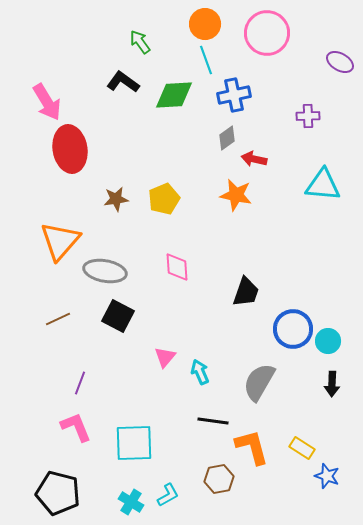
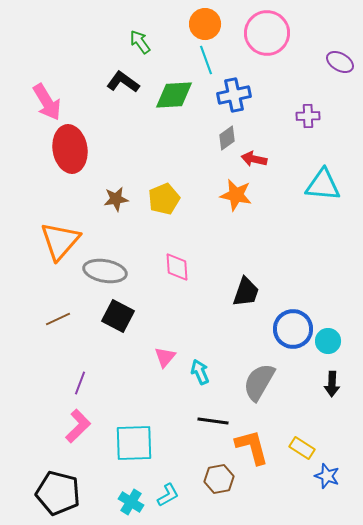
pink L-shape: moved 2 px right, 1 px up; rotated 68 degrees clockwise
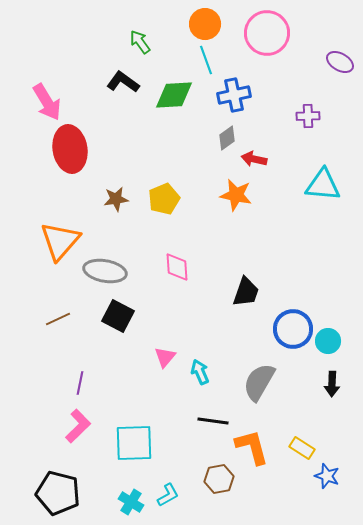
purple line: rotated 10 degrees counterclockwise
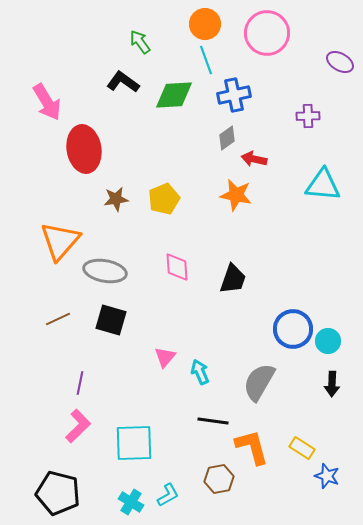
red ellipse: moved 14 px right
black trapezoid: moved 13 px left, 13 px up
black square: moved 7 px left, 4 px down; rotated 12 degrees counterclockwise
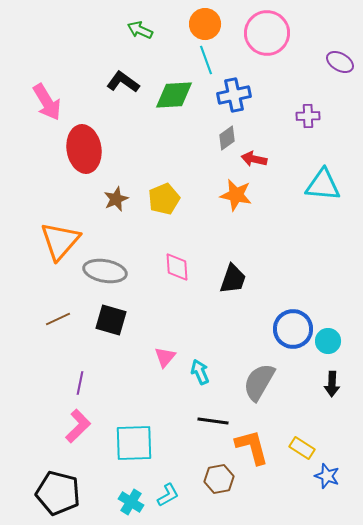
green arrow: moved 12 px up; rotated 30 degrees counterclockwise
brown star: rotated 15 degrees counterclockwise
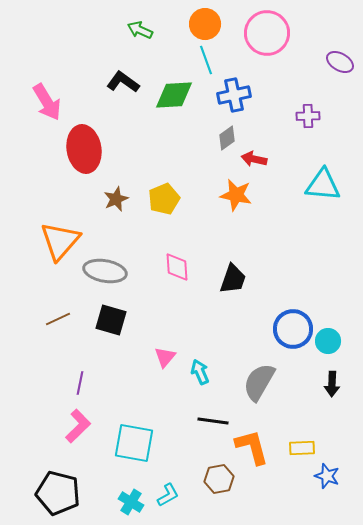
cyan square: rotated 12 degrees clockwise
yellow rectangle: rotated 35 degrees counterclockwise
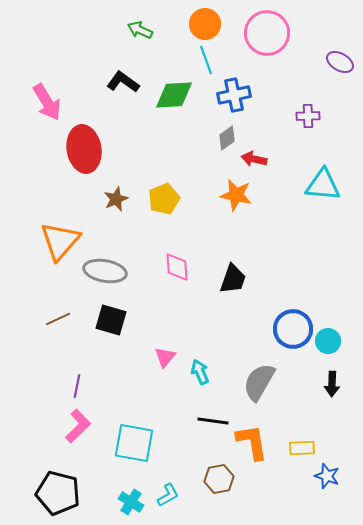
purple line: moved 3 px left, 3 px down
orange L-shape: moved 5 px up; rotated 6 degrees clockwise
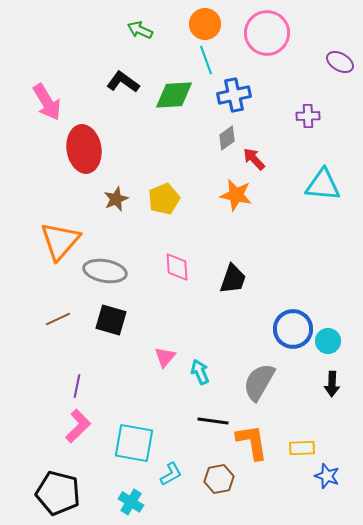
red arrow: rotated 35 degrees clockwise
cyan L-shape: moved 3 px right, 21 px up
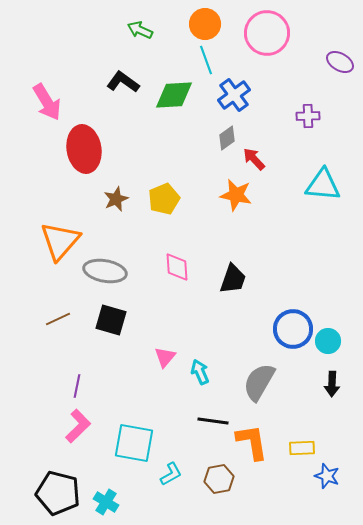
blue cross: rotated 24 degrees counterclockwise
cyan cross: moved 25 px left
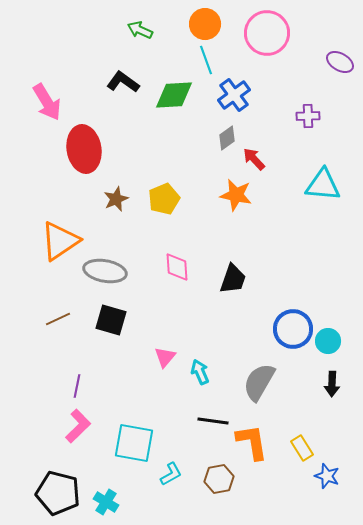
orange triangle: rotated 15 degrees clockwise
yellow rectangle: rotated 60 degrees clockwise
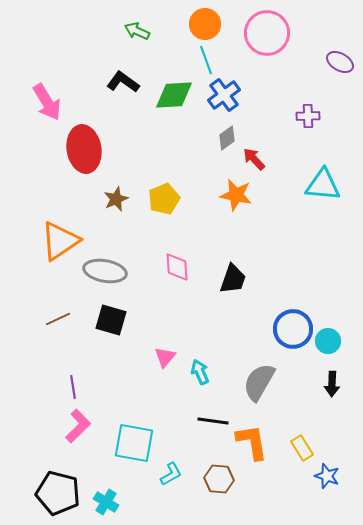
green arrow: moved 3 px left, 1 px down
blue cross: moved 10 px left
purple line: moved 4 px left, 1 px down; rotated 20 degrees counterclockwise
brown hexagon: rotated 16 degrees clockwise
